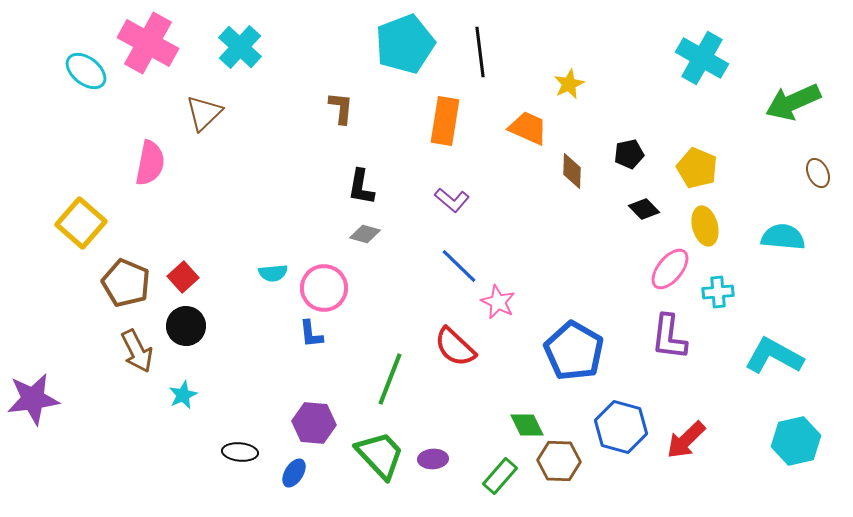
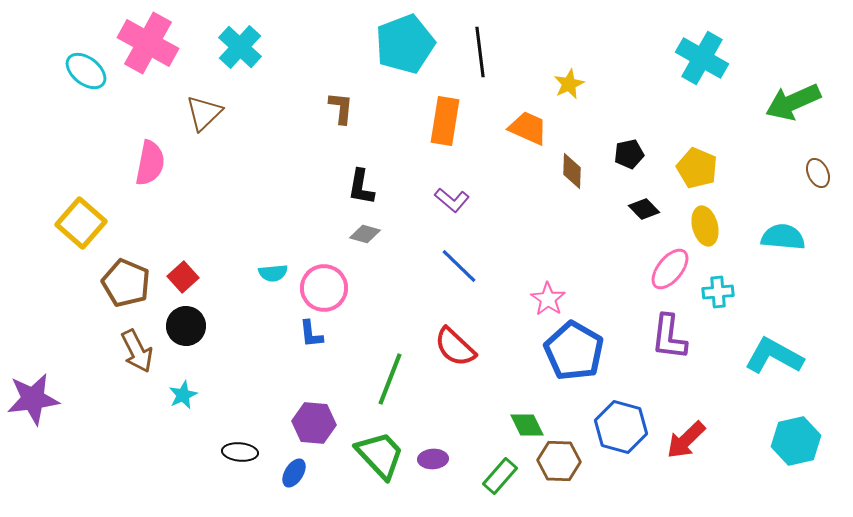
pink star at (498, 302): moved 50 px right, 3 px up; rotated 8 degrees clockwise
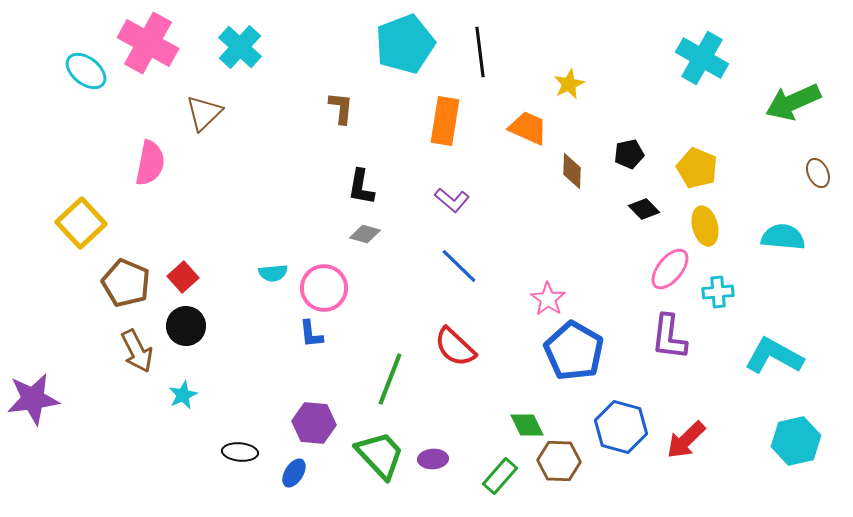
yellow square at (81, 223): rotated 6 degrees clockwise
